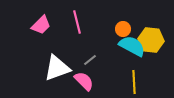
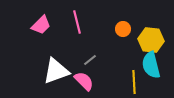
cyan semicircle: moved 19 px right, 19 px down; rotated 132 degrees counterclockwise
white triangle: moved 1 px left, 3 px down
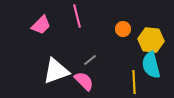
pink line: moved 6 px up
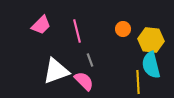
pink line: moved 15 px down
gray line: rotated 72 degrees counterclockwise
yellow line: moved 4 px right
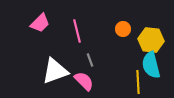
pink trapezoid: moved 1 px left, 2 px up
white triangle: moved 1 px left
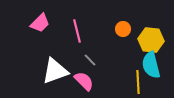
gray line: rotated 24 degrees counterclockwise
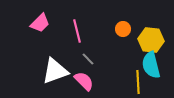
gray line: moved 2 px left, 1 px up
